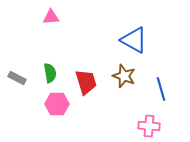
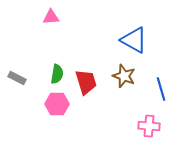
green semicircle: moved 7 px right, 1 px down; rotated 18 degrees clockwise
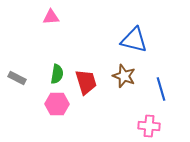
blue triangle: rotated 16 degrees counterclockwise
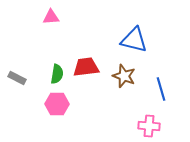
red trapezoid: moved 15 px up; rotated 80 degrees counterclockwise
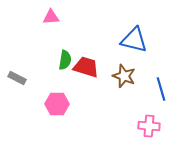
red trapezoid: rotated 24 degrees clockwise
green semicircle: moved 8 px right, 14 px up
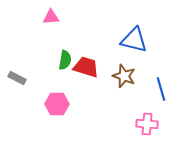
pink cross: moved 2 px left, 2 px up
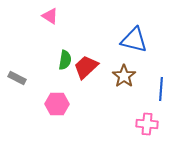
pink triangle: moved 1 px left, 1 px up; rotated 36 degrees clockwise
red trapezoid: rotated 60 degrees counterclockwise
brown star: rotated 15 degrees clockwise
blue line: rotated 20 degrees clockwise
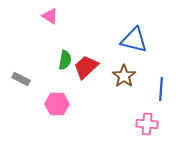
gray rectangle: moved 4 px right, 1 px down
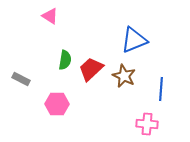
blue triangle: rotated 36 degrees counterclockwise
red trapezoid: moved 5 px right, 2 px down
brown star: rotated 10 degrees counterclockwise
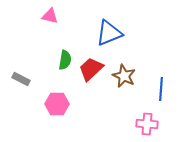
pink triangle: rotated 18 degrees counterclockwise
blue triangle: moved 25 px left, 7 px up
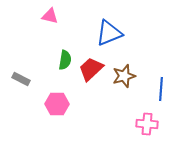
brown star: rotated 30 degrees clockwise
